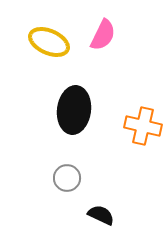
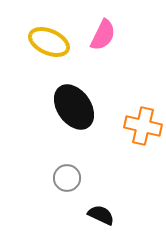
black ellipse: moved 3 px up; rotated 42 degrees counterclockwise
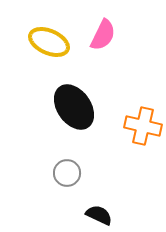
gray circle: moved 5 px up
black semicircle: moved 2 px left
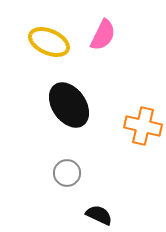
black ellipse: moved 5 px left, 2 px up
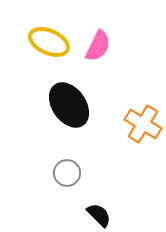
pink semicircle: moved 5 px left, 11 px down
orange cross: moved 2 px up; rotated 18 degrees clockwise
black semicircle: rotated 20 degrees clockwise
